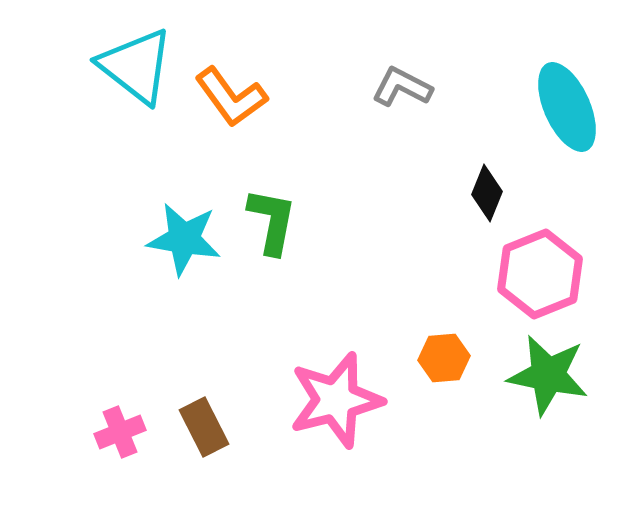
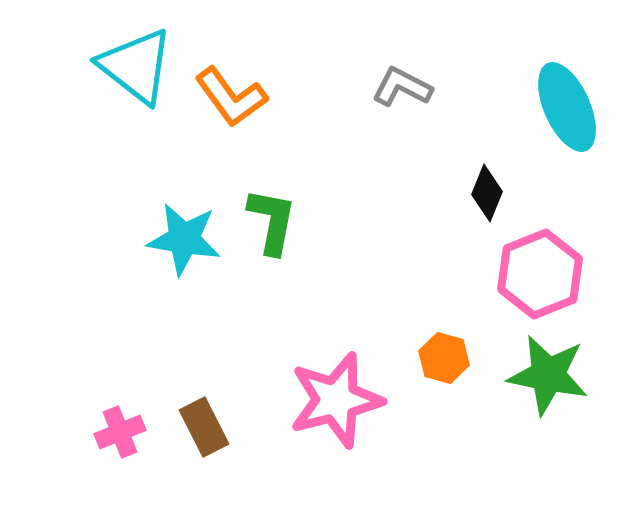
orange hexagon: rotated 21 degrees clockwise
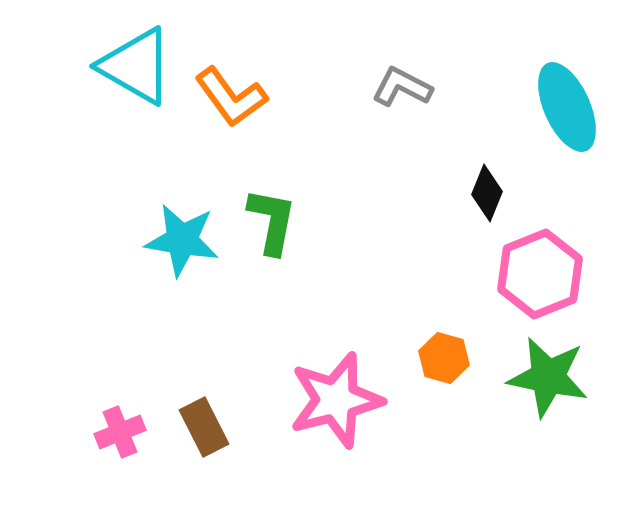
cyan triangle: rotated 8 degrees counterclockwise
cyan star: moved 2 px left, 1 px down
green star: moved 2 px down
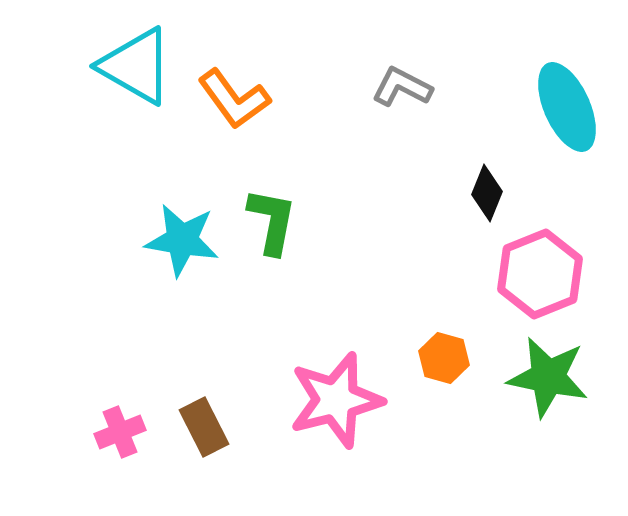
orange L-shape: moved 3 px right, 2 px down
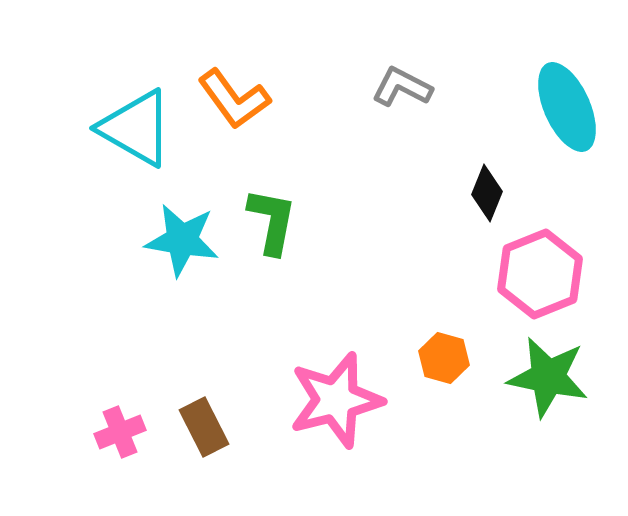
cyan triangle: moved 62 px down
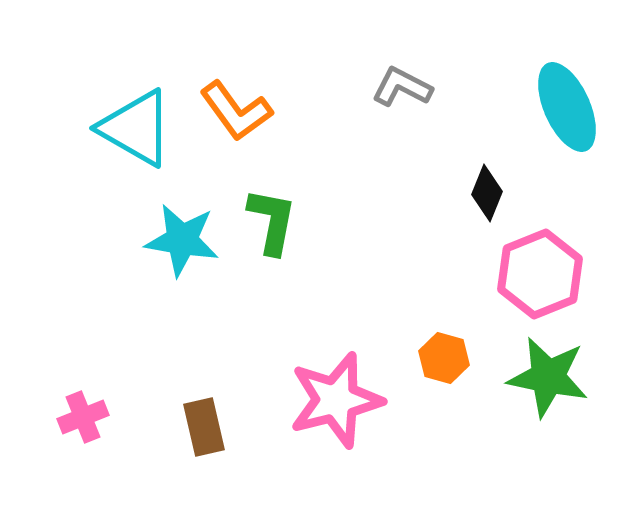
orange L-shape: moved 2 px right, 12 px down
brown rectangle: rotated 14 degrees clockwise
pink cross: moved 37 px left, 15 px up
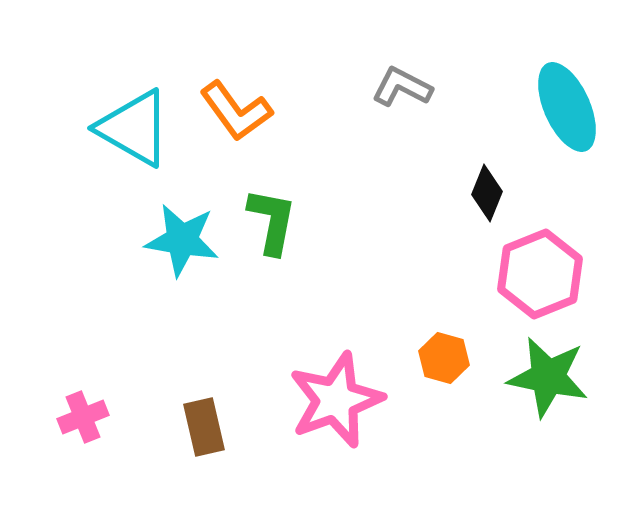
cyan triangle: moved 2 px left
pink star: rotated 6 degrees counterclockwise
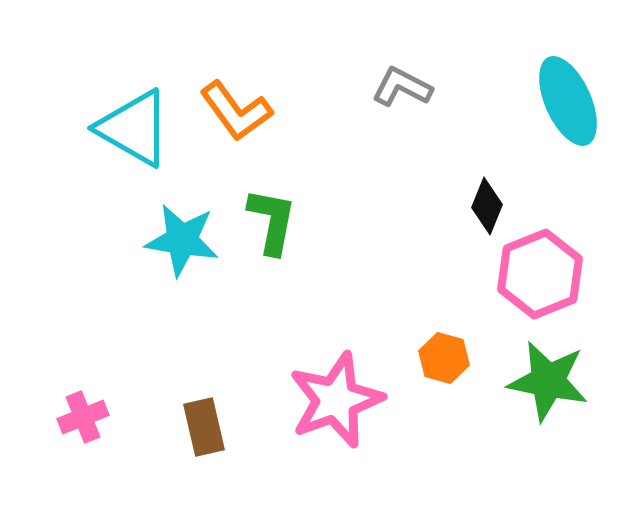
cyan ellipse: moved 1 px right, 6 px up
black diamond: moved 13 px down
green star: moved 4 px down
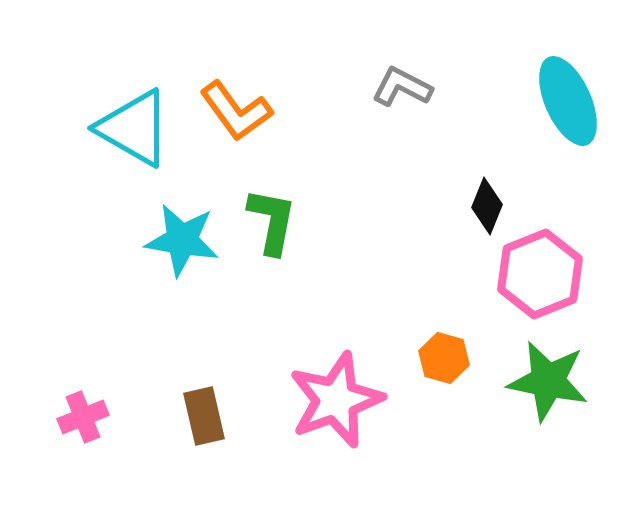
brown rectangle: moved 11 px up
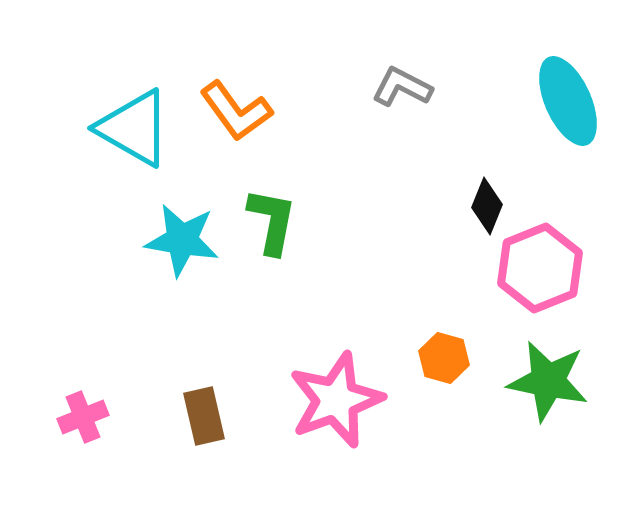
pink hexagon: moved 6 px up
